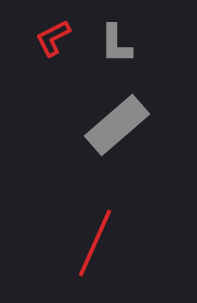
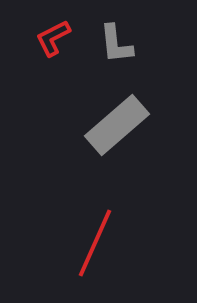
gray L-shape: rotated 6 degrees counterclockwise
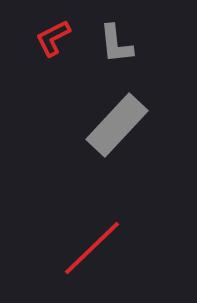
gray rectangle: rotated 6 degrees counterclockwise
red line: moved 3 px left, 5 px down; rotated 22 degrees clockwise
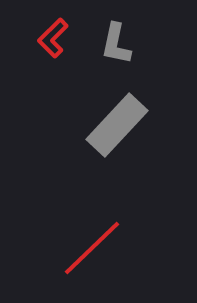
red L-shape: rotated 18 degrees counterclockwise
gray L-shape: rotated 18 degrees clockwise
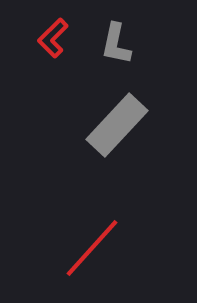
red line: rotated 4 degrees counterclockwise
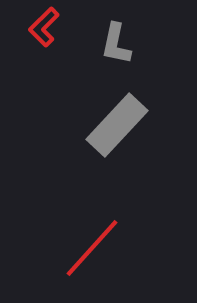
red L-shape: moved 9 px left, 11 px up
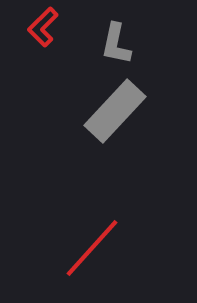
red L-shape: moved 1 px left
gray rectangle: moved 2 px left, 14 px up
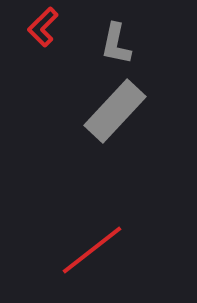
red line: moved 2 px down; rotated 10 degrees clockwise
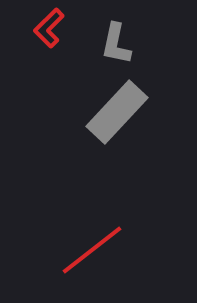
red L-shape: moved 6 px right, 1 px down
gray rectangle: moved 2 px right, 1 px down
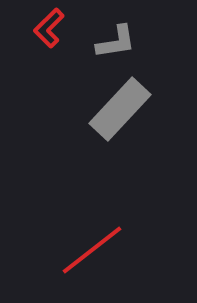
gray L-shape: moved 2 px up; rotated 111 degrees counterclockwise
gray rectangle: moved 3 px right, 3 px up
